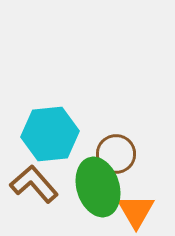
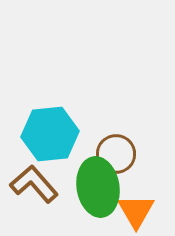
green ellipse: rotated 8 degrees clockwise
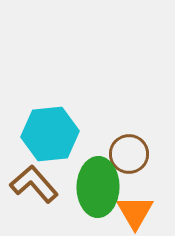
brown circle: moved 13 px right
green ellipse: rotated 10 degrees clockwise
orange triangle: moved 1 px left, 1 px down
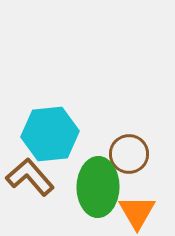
brown L-shape: moved 4 px left, 7 px up
orange triangle: moved 2 px right
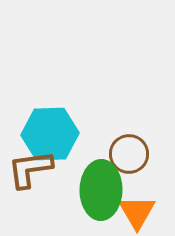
cyan hexagon: rotated 4 degrees clockwise
brown L-shape: moved 8 px up; rotated 57 degrees counterclockwise
green ellipse: moved 3 px right, 3 px down
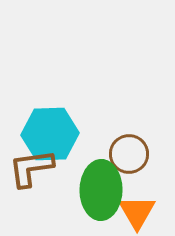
brown L-shape: moved 1 px right, 1 px up
